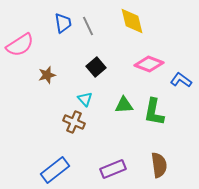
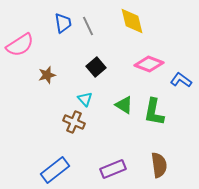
green triangle: rotated 36 degrees clockwise
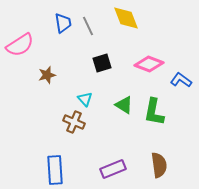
yellow diamond: moved 6 px left, 3 px up; rotated 8 degrees counterclockwise
black square: moved 6 px right, 4 px up; rotated 24 degrees clockwise
blue rectangle: rotated 56 degrees counterclockwise
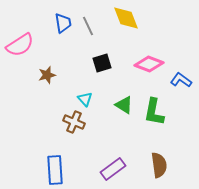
purple rectangle: rotated 15 degrees counterclockwise
